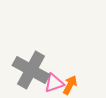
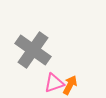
gray cross: moved 2 px right, 20 px up; rotated 6 degrees clockwise
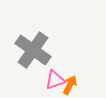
pink triangle: moved 1 px right, 3 px up
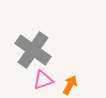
pink triangle: moved 12 px left
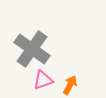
gray cross: moved 1 px left, 1 px up
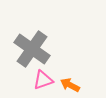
orange arrow: rotated 90 degrees counterclockwise
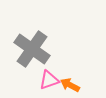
pink triangle: moved 6 px right
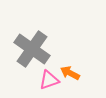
orange arrow: moved 12 px up
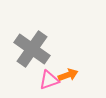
orange arrow: moved 2 px left, 2 px down; rotated 132 degrees clockwise
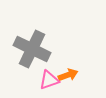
gray cross: rotated 9 degrees counterclockwise
